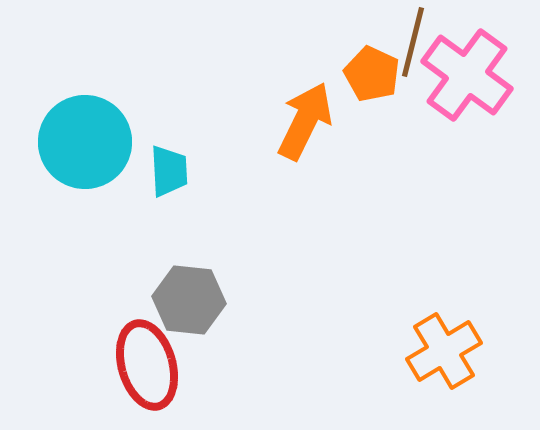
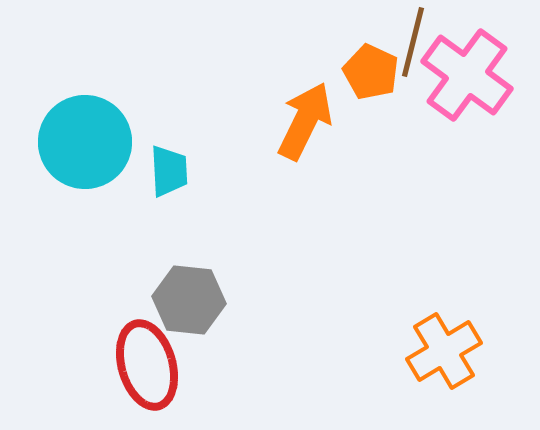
orange pentagon: moved 1 px left, 2 px up
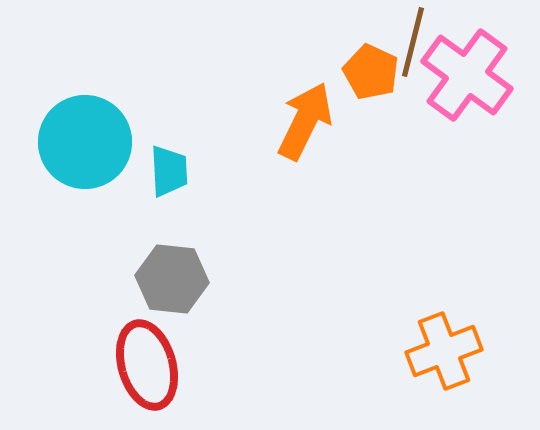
gray hexagon: moved 17 px left, 21 px up
orange cross: rotated 10 degrees clockwise
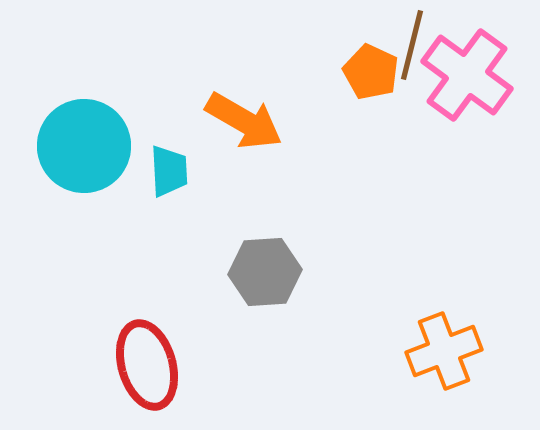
brown line: moved 1 px left, 3 px down
orange arrow: moved 61 px left; rotated 94 degrees clockwise
cyan circle: moved 1 px left, 4 px down
gray hexagon: moved 93 px right, 7 px up; rotated 10 degrees counterclockwise
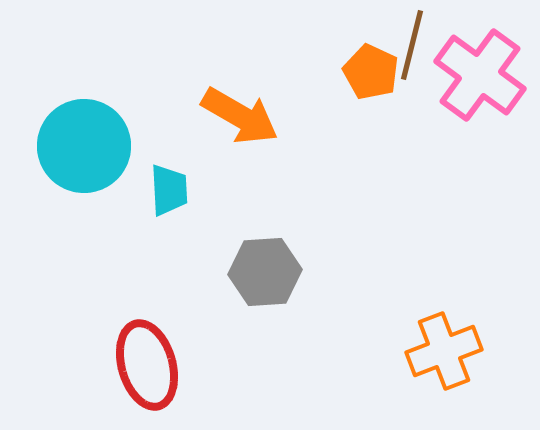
pink cross: moved 13 px right
orange arrow: moved 4 px left, 5 px up
cyan trapezoid: moved 19 px down
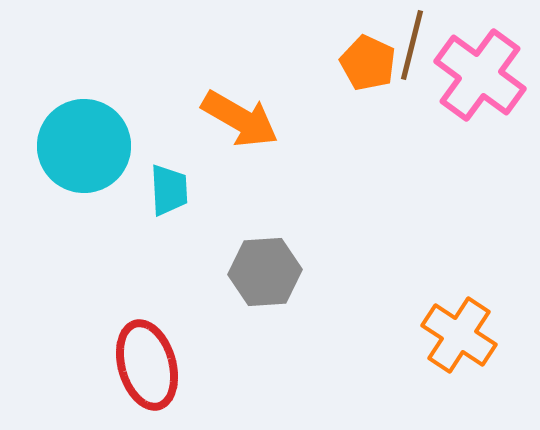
orange pentagon: moved 3 px left, 9 px up
orange arrow: moved 3 px down
orange cross: moved 15 px right, 16 px up; rotated 36 degrees counterclockwise
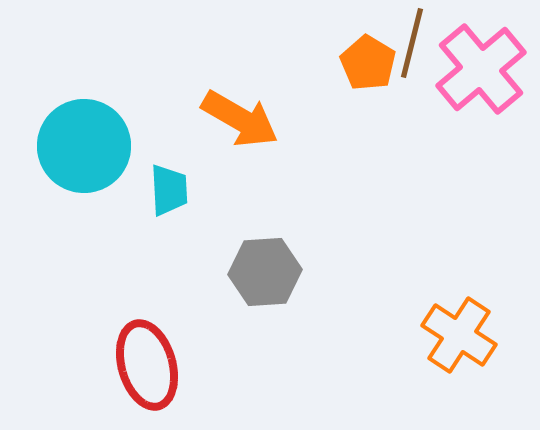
brown line: moved 2 px up
orange pentagon: rotated 6 degrees clockwise
pink cross: moved 1 px right, 6 px up; rotated 14 degrees clockwise
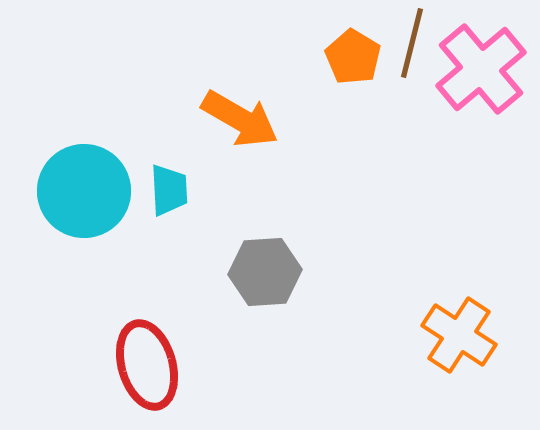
orange pentagon: moved 15 px left, 6 px up
cyan circle: moved 45 px down
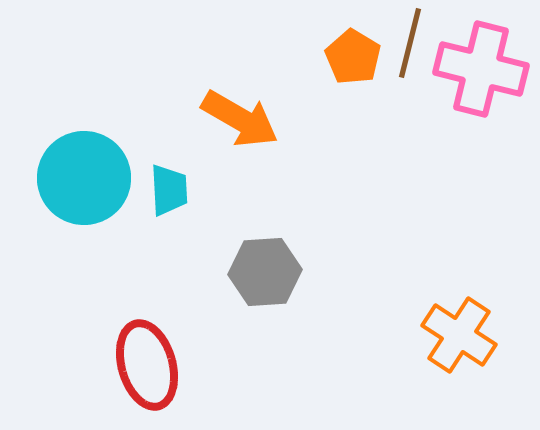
brown line: moved 2 px left
pink cross: rotated 36 degrees counterclockwise
cyan circle: moved 13 px up
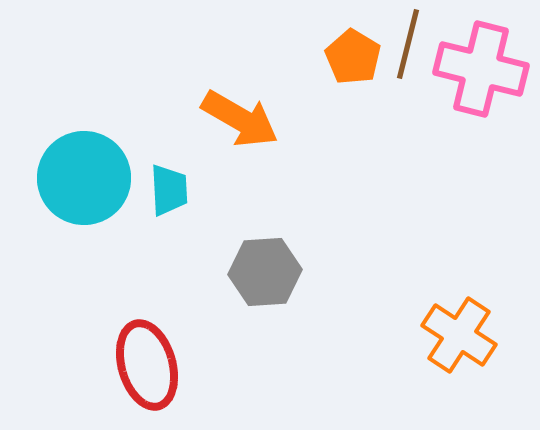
brown line: moved 2 px left, 1 px down
